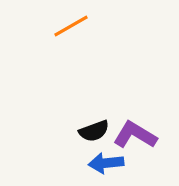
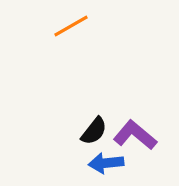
black semicircle: rotated 32 degrees counterclockwise
purple L-shape: rotated 9 degrees clockwise
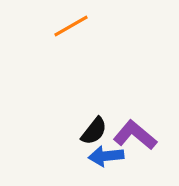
blue arrow: moved 7 px up
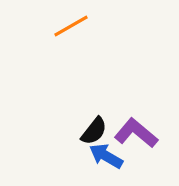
purple L-shape: moved 1 px right, 2 px up
blue arrow: rotated 36 degrees clockwise
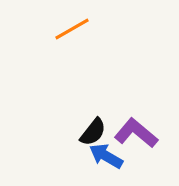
orange line: moved 1 px right, 3 px down
black semicircle: moved 1 px left, 1 px down
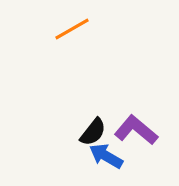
purple L-shape: moved 3 px up
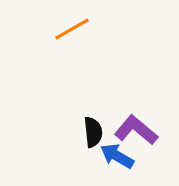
black semicircle: rotated 44 degrees counterclockwise
blue arrow: moved 11 px right
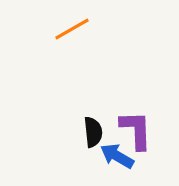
purple L-shape: rotated 48 degrees clockwise
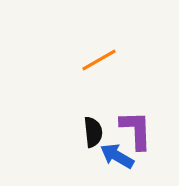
orange line: moved 27 px right, 31 px down
